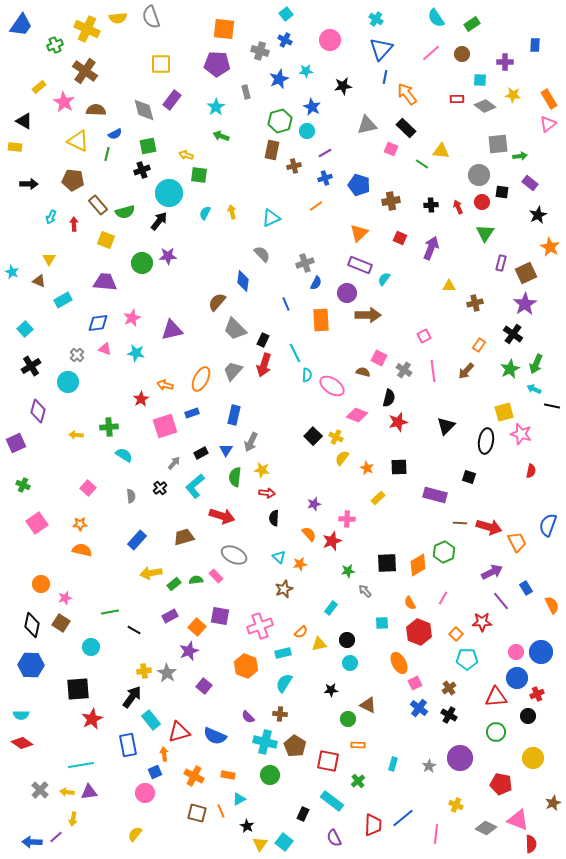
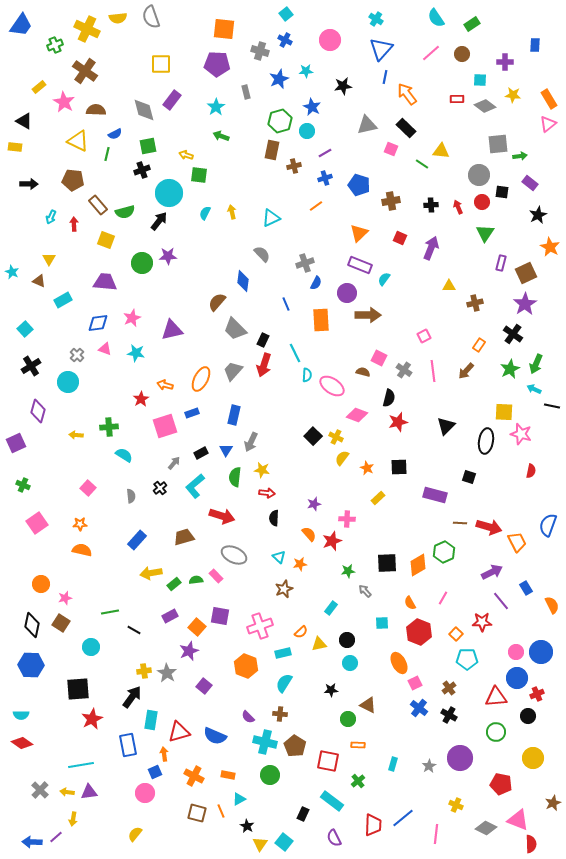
yellow square at (504, 412): rotated 18 degrees clockwise
cyan rectangle at (151, 720): rotated 48 degrees clockwise
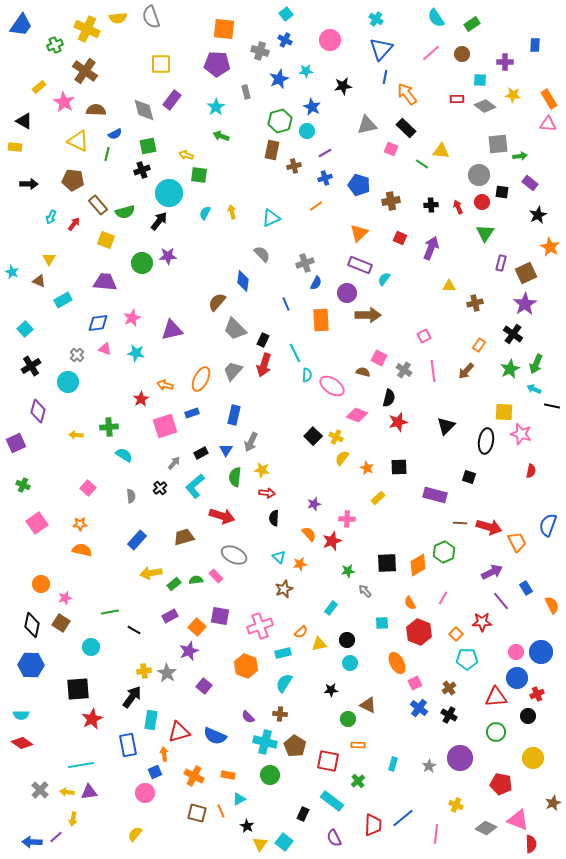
pink triangle at (548, 124): rotated 42 degrees clockwise
red arrow at (74, 224): rotated 40 degrees clockwise
orange ellipse at (399, 663): moved 2 px left
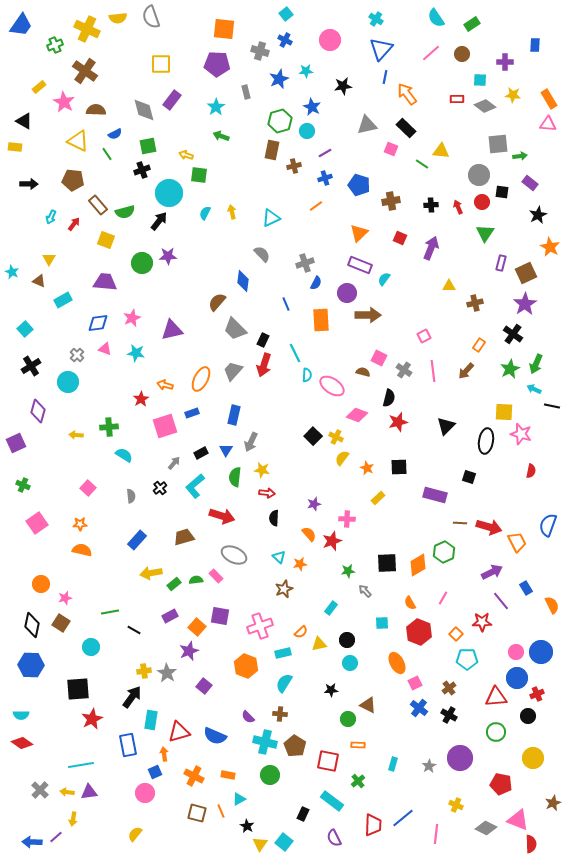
green line at (107, 154): rotated 48 degrees counterclockwise
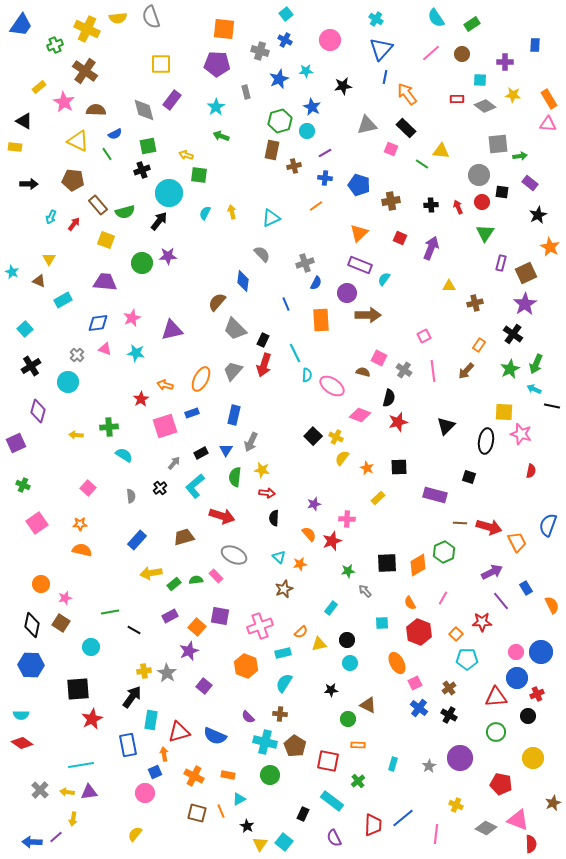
blue cross at (325, 178): rotated 24 degrees clockwise
pink diamond at (357, 415): moved 3 px right
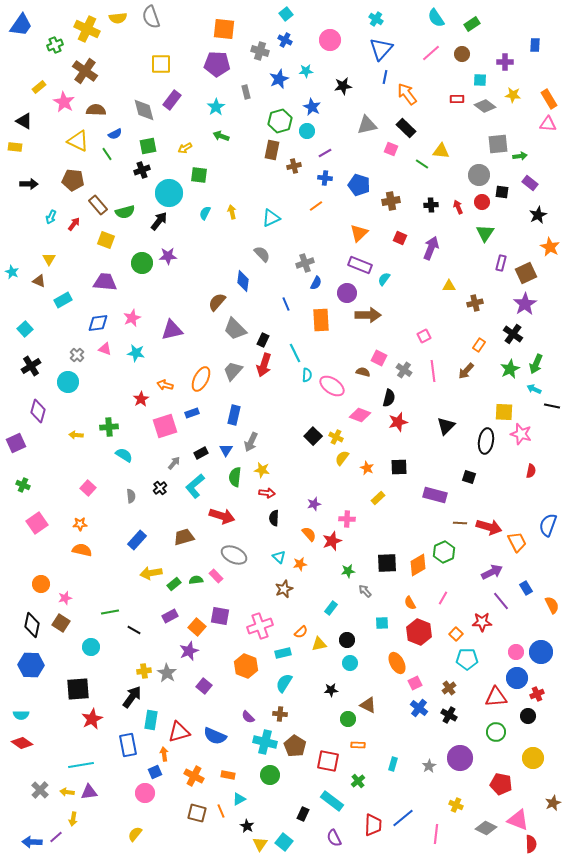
yellow arrow at (186, 155): moved 1 px left, 7 px up; rotated 48 degrees counterclockwise
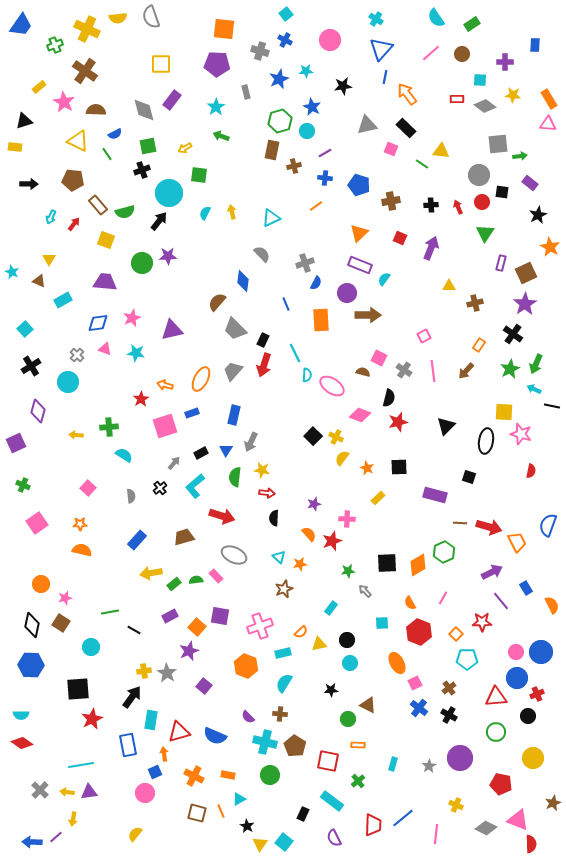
black triangle at (24, 121): rotated 48 degrees counterclockwise
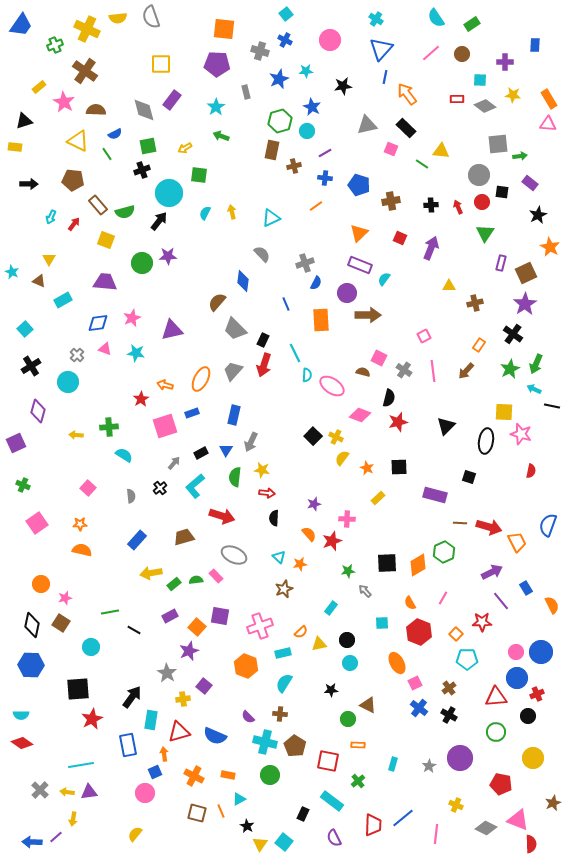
yellow cross at (144, 671): moved 39 px right, 28 px down
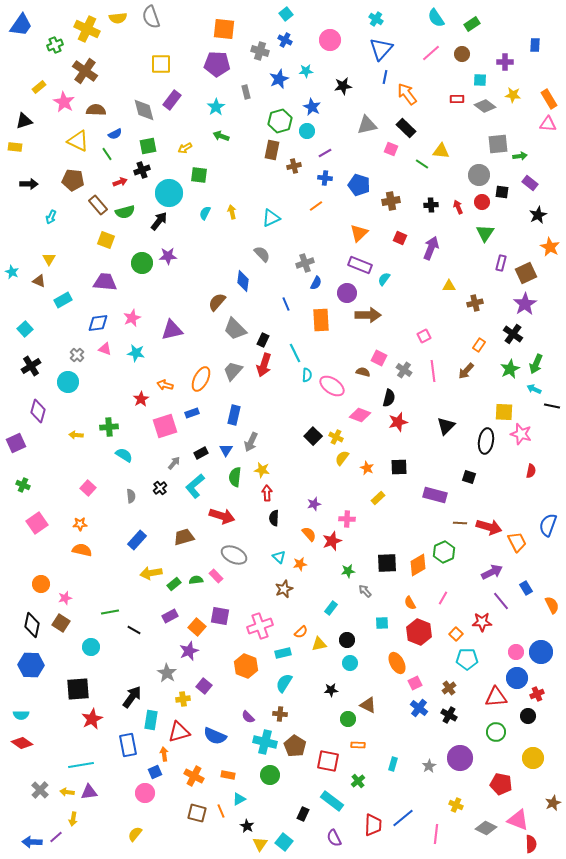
red arrow at (74, 224): moved 46 px right, 42 px up; rotated 32 degrees clockwise
red arrow at (267, 493): rotated 98 degrees counterclockwise
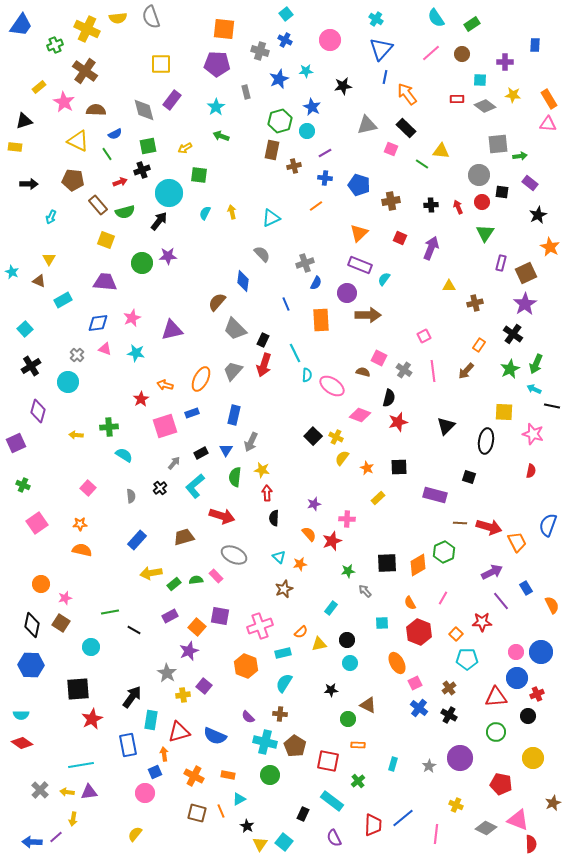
pink star at (521, 434): moved 12 px right
yellow cross at (183, 699): moved 4 px up
